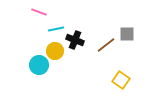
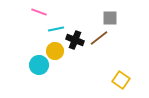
gray square: moved 17 px left, 16 px up
brown line: moved 7 px left, 7 px up
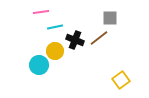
pink line: moved 2 px right; rotated 28 degrees counterclockwise
cyan line: moved 1 px left, 2 px up
yellow square: rotated 18 degrees clockwise
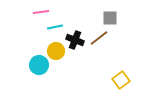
yellow circle: moved 1 px right
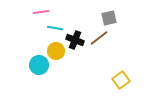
gray square: moved 1 px left; rotated 14 degrees counterclockwise
cyan line: moved 1 px down; rotated 21 degrees clockwise
